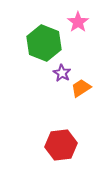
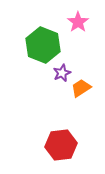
green hexagon: moved 1 px left, 2 px down
purple star: rotated 18 degrees clockwise
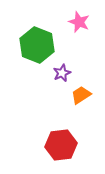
pink star: moved 1 px right; rotated 15 degrees counterclockwise
green hexagon: moved 6 px left
orange trapezoid: moved 7 px down
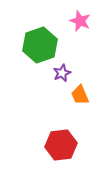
pink star: moved 1 px right, 1 px up
green hexagon: moved 3 px right; rotated 20 degrees clockwise
orange trapezoid: moved 1 px left; rotated 80 degrees counterclockwise
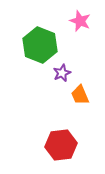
green hexagon: rotated 20 degrees counterclockwise
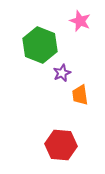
orange trapezoid: rotated 15 degrees clockwise
red hexagon: rotated 12 degrees clockwise
